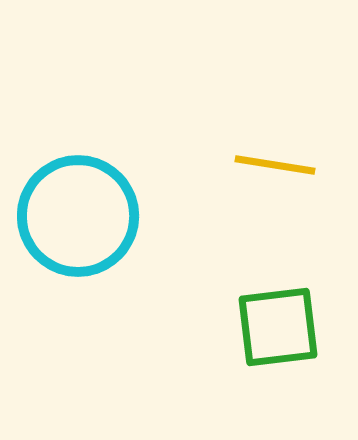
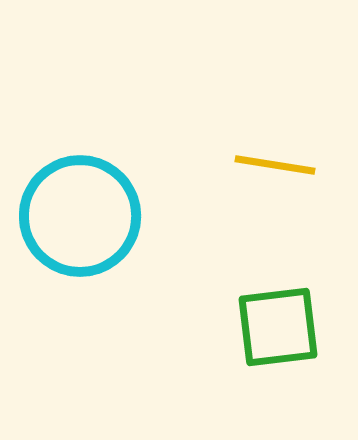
cyan circle: moved 2 px right
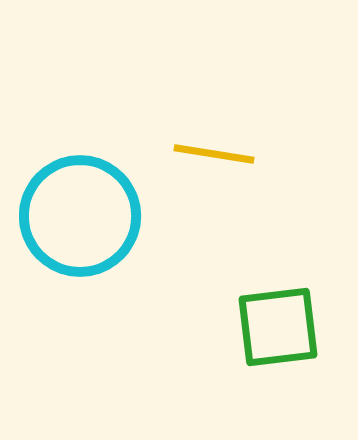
yellow line: moved 61 px left, 11 px up
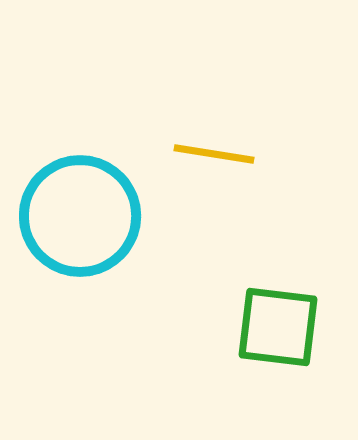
green square: rotated 14 degrees clockwise
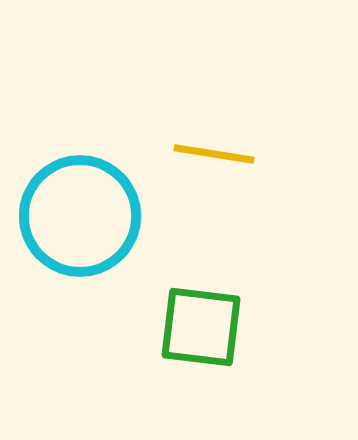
green square: moved 77 px left
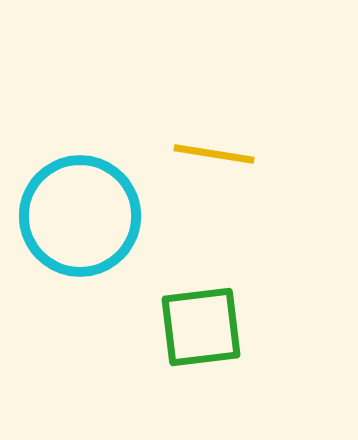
green square: rotated 14 degrees counterclockwise
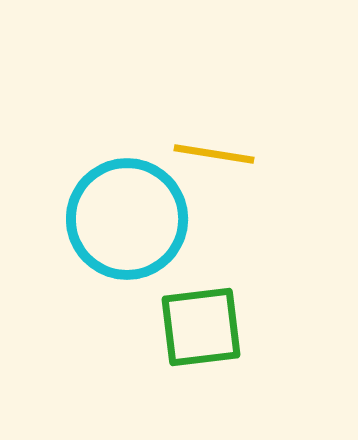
cyan circle: moved 47 px right, 3 px down
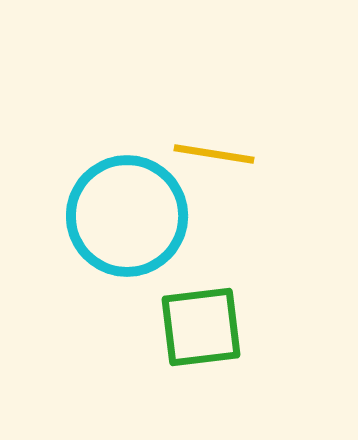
cyan circle: moved 3 px up
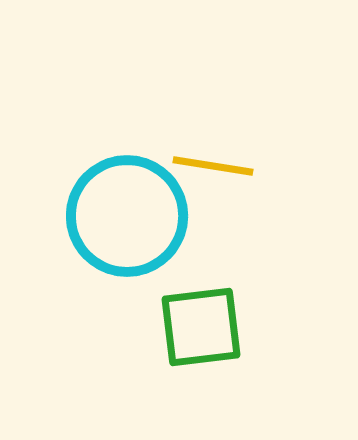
yellow line: moved 1 px left, 12 px down
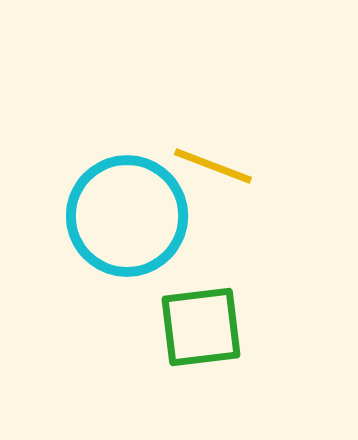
yellow line: rotated 12 degrees clockwise
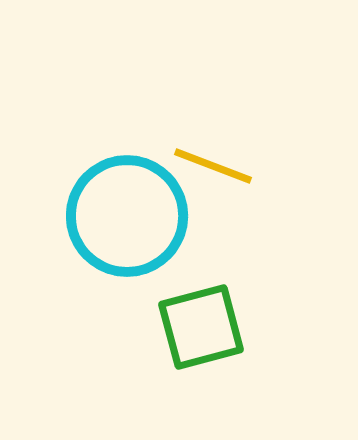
green square: rotated 8 degrees counterclockwise
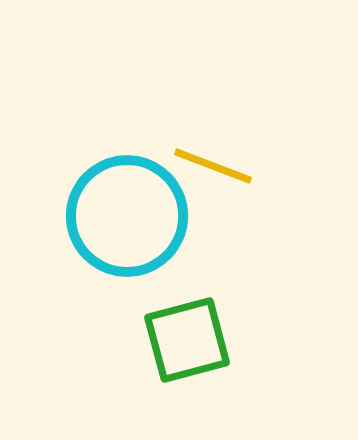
green square: moved 14 px left, 13 px down
